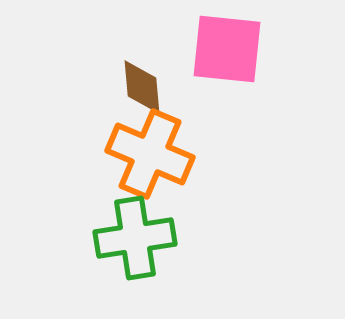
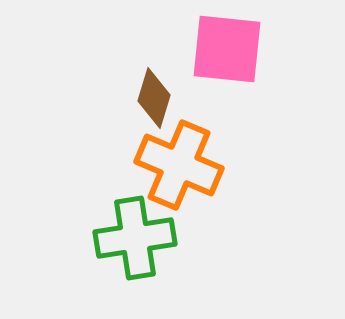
brown diamond: moved 12 px right, 11 px down; rotated 22 degrees clockwise
orange cross: moved 29 px right, 11 px down
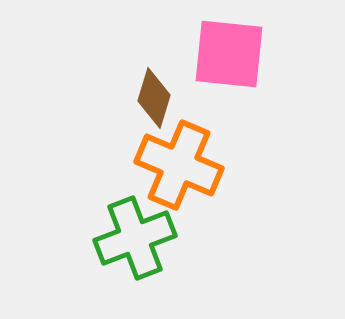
pink square: moved 2 px right, 5 px down
green cross: rotated 12 degrees counterclockwise
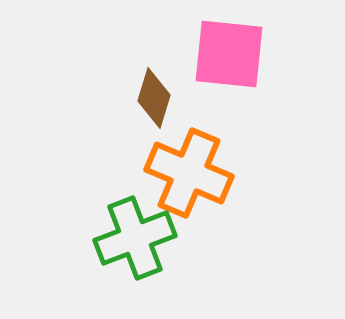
orange cross: moved 10 px right, 8 px down
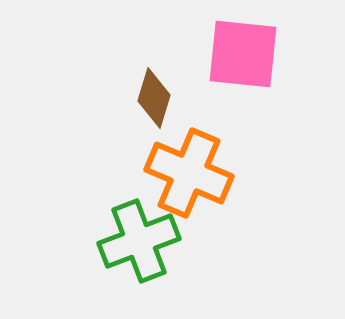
pink square: moved 14 px right
green cross: moved 4 px right, 3 px down
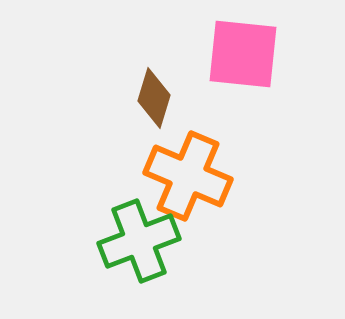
orange cross: moved 1 px left, 3 px down
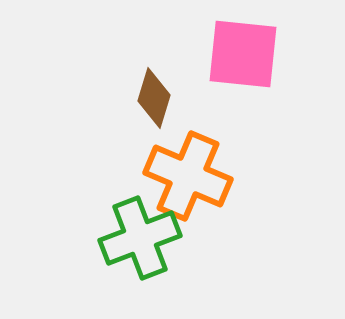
green cross: moved 1 px right, 3 px up
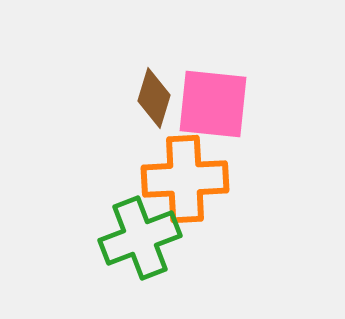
pink square: moved 30 px left, 50 px down
orange cross: moved 3 px left, 3 px down; rotated 26 degrees counterclockwise
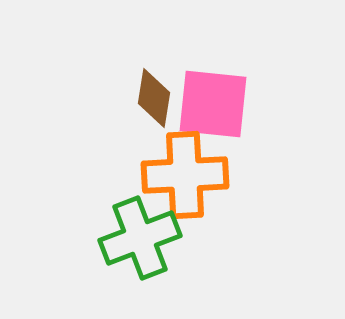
brown diamond: rotated 8 degrees counterclockwise
orange cross: moved 4 px up
